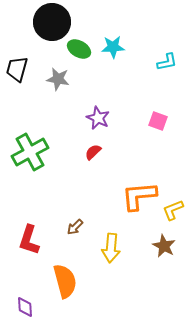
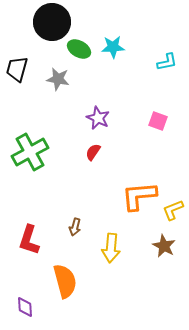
red semicircle: rotated 12 degrees counterclockwise
brown arrow: rotated 30 degrees counterclockwise
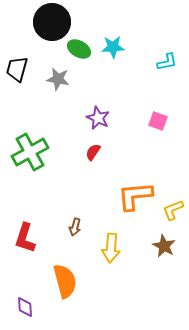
orange L-shape: moved 4 px left
red L-shape: moved 4 px left, 2 px up
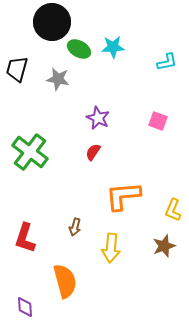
green cross: rotated 24 degrees counterclockwise
orange L-shape: moved 12 px left
yellow L-shape: rotated 45 degrees counterclockwise
brown star: rotated 25 degrees clockwise
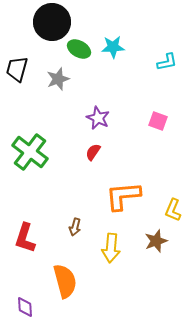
gray star: rotated 30 degrees counterclockwise
brown star: moved 8 px left, 5 px up
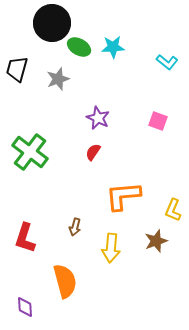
black circle: moved 1 px down
green ellipse: moved 2 px up
cyan L-shape: rotated 50 degrees clockwise
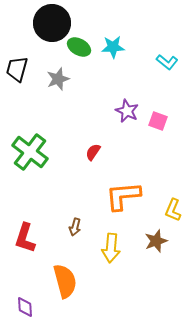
purple star: moved 29 px right, 7 px up
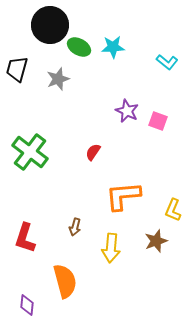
black circle: moved 2 px left, 2 px down
purple diamond: moved 2 px right, 2 px up; rotated 10 degrees clockwise
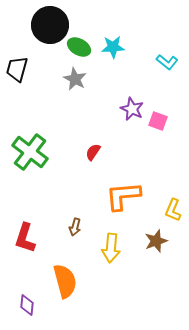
gray star: moved 17 px right; rotated 25 degrees counterclockwise
purple star: moved 5 px right, 2 px up
